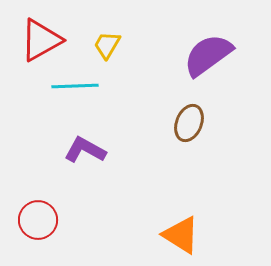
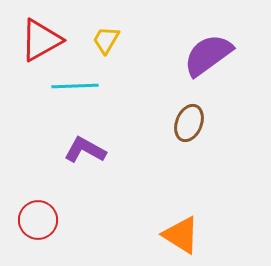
yellow trapezoid: moved 1 px left, 5 px up
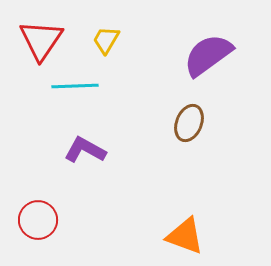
red triangle: rotated 27 degrees counterclockwise
orange triangle: moved 4 px right, 1 px down; rotated 12 degrees counterclockwise
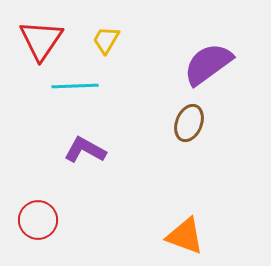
purple semicircle: moved 9 px down
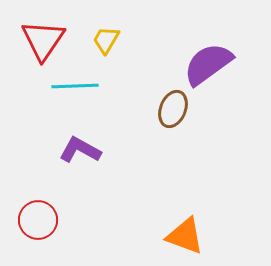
red triangle: moved 2 px right
brown ellipse: moved 16 px left, 14 px up
purple L-shape: moved 5 px left
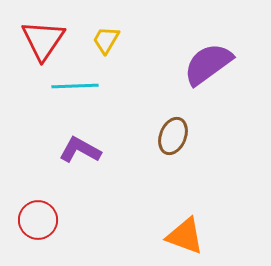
brown ellipse: moved 27 px down
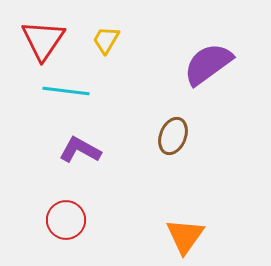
cyan line: moved 9 px left, 5 px down; rotated 9 degrees clockwise
red circle: moved 28 px right
orange triangle: rotated 45 degrees clockwise
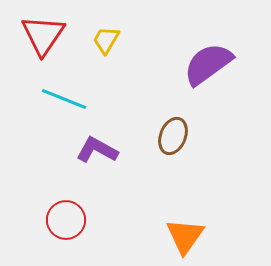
red triangle: moved 5 px up
cyan line: moved 2 px left, 8 px down; rotated 15 degrees clockwise
purple L-shape: moved 17 px right
